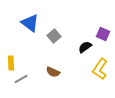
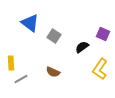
gray square: rotated 16 degrees counterclockwise
black semicircle: moved 3 px left
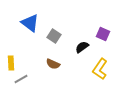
brown semicircle: moved 8 px up
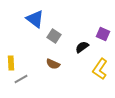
blue triangle: moved 5 px right, 4 px up
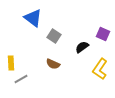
blue triangle: moved 2 px left, 1 px up
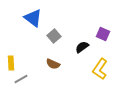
gray square: rotated 16 degrees clockwise
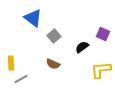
yellow L-shape: moved 1 px right, 1 px down; rotated 50 degrees clockwise
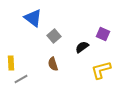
brown semicircle: rotated 48 degrees clockwise
yellow L-shape: rotated 10 degrees counterclockwise
